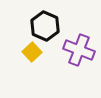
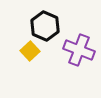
yellow square: moved 2 px left, 1 px up
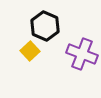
purple cross: moved 3 px right, 4 px down
